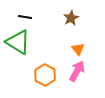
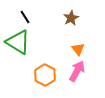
black line: rotated 48 degrees clockwise
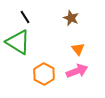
brown star: rotated 21 degrees counterclockwise
pink arrow: rotated 40 degrees clockwise
orange hexagon: moved 1 px left, 1 px up
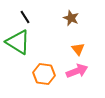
orange hexagon: rotated 20 degrees counterclockwise
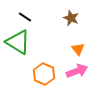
black line: rotated 24 degrees counterclockwise
orange hexagon: rotated 15 degrees clockwise
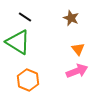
orange hexagon: moved 16 px left, 6 px down
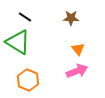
brown star: rotated 21 degrees counterclockwise
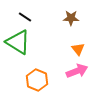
orange hexagon: moved 9 px right
